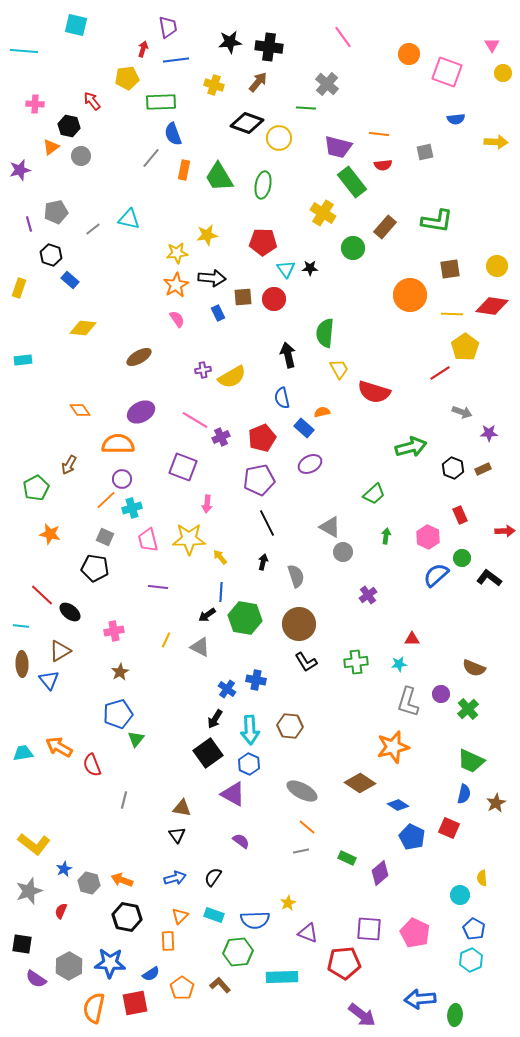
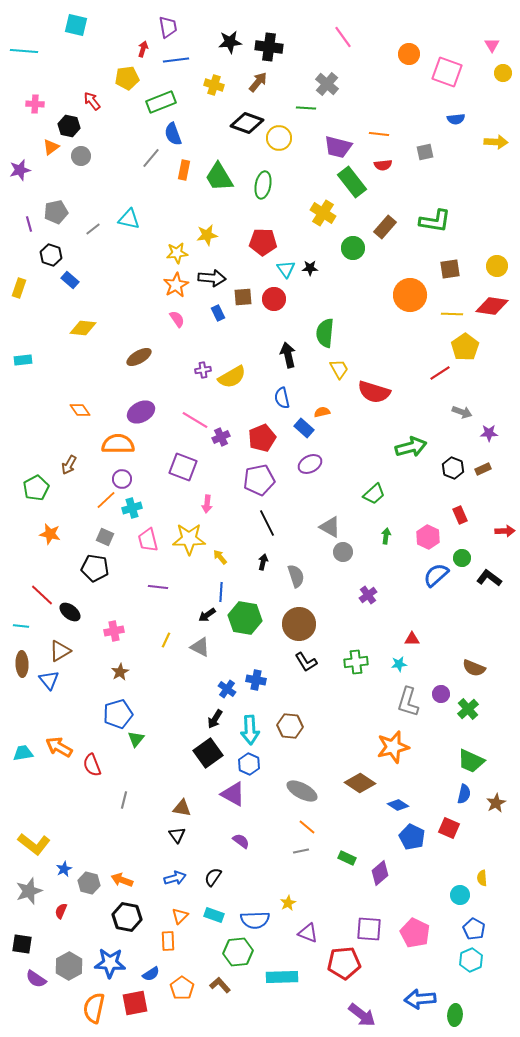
green rectangle at (161, 102): rotated 20 degrees counterclockwise
green L-shape at (437, 221): moved 2 px left
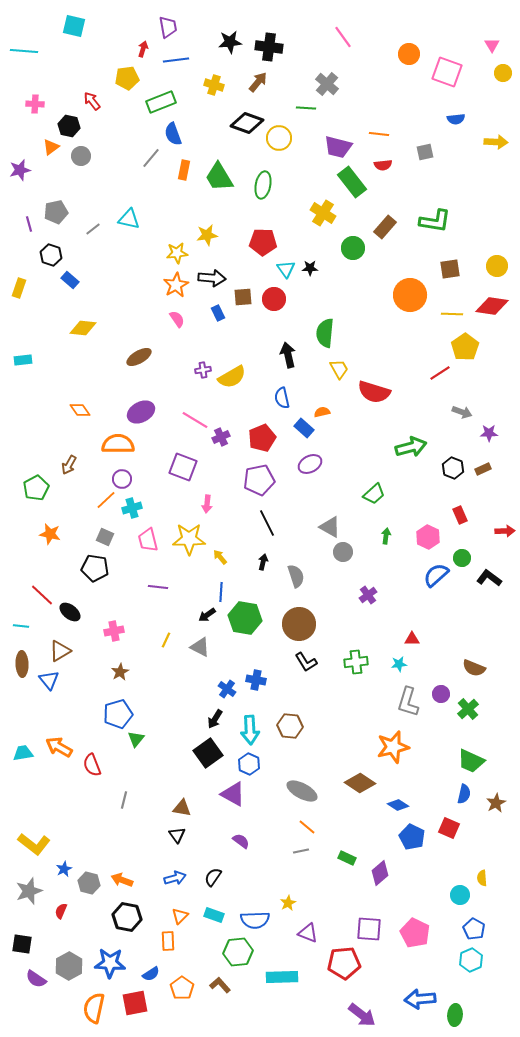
cyan square at (76, 25): moved 2 px left, 1 px down
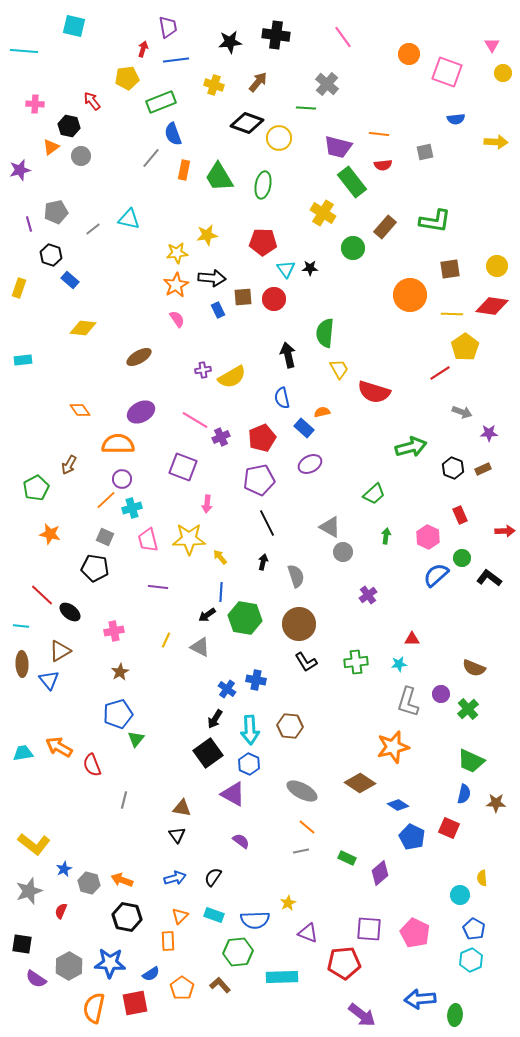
black cross at (269, 47): moved 7 px right, 12 px up
blue rectangle at (218, 313): moved 3 px up
brown star at (496, 803): rotated 30 degrees clockwise
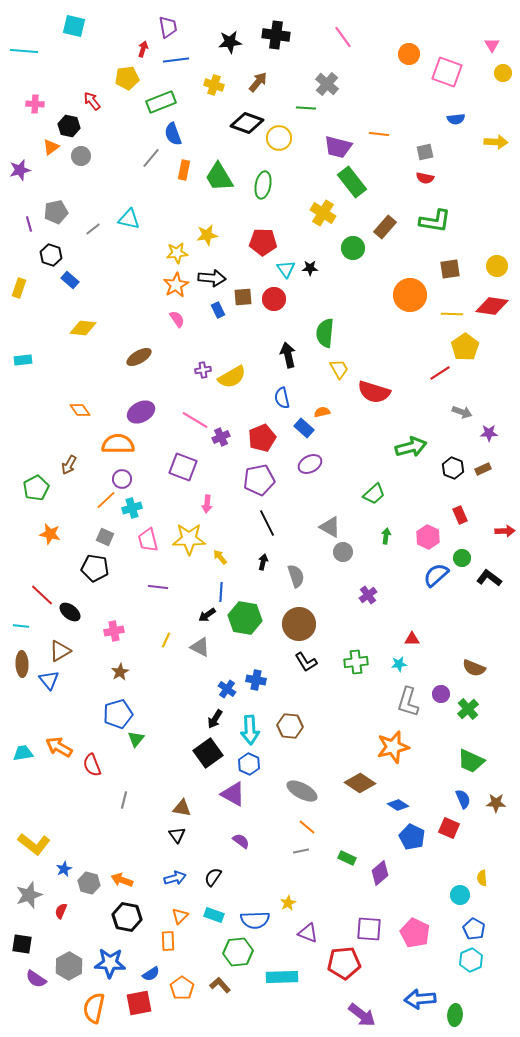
red semicircle at (383, 165): moved 42 px right, 13 px down; rotated 18 degrees clockwise
blue semicircle at (464, 794): moved 1 px left, 5 px down; rotated 36 degrees counterclockwise
gray star at (29, 891): moved 4 px down
red square at (135, 1003): moved 4 px right
